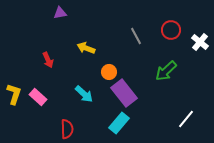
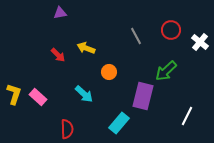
red arrow: moved 10 px right, 5 px up; rotated 21 degrees counterclockwise
purple rectangle: moved 19 px right, 3 px down; rotated 52 degrees clockwise
white line: moved 1 px right, 3 px up; rotated 12 degrees counterclockwise
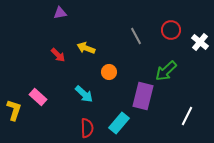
yellow L-shape: moved 16 px down
red semicircle: moved 20 px right, 1 px up
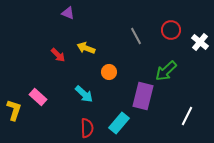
purple triangle: moved 8 px right; rotated 32 degrees clockwise
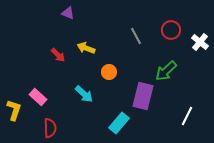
red semicircle: moved 37 px left
